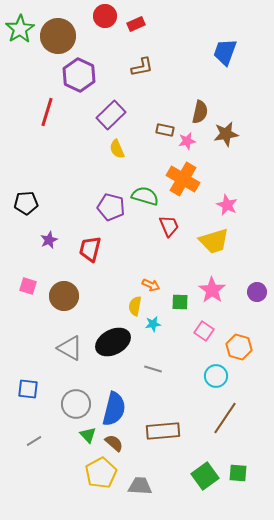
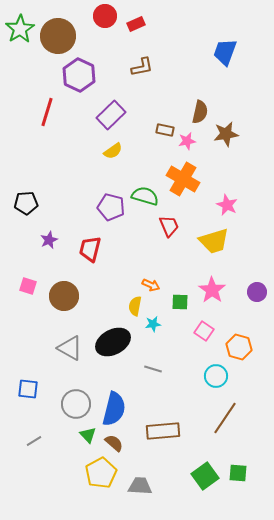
yellow semicircle at (117, 149): moved 4 px left, 2 px down; rotated 102 degrees counterclockwise
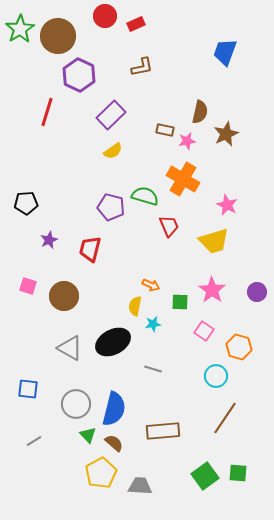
brown star at (226, 134): rotated 15 degrees counterclockwise
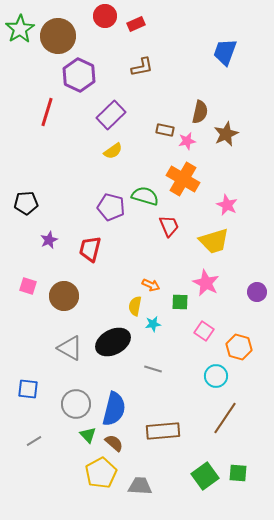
pink star at (212, 290): moved 6 px left, 7 px up; rotated 8 degrees counterclockwise
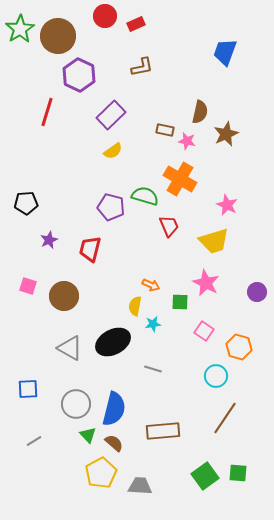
pink star at (187, 141): rotated 24 degrees clockwise
orange cross at (183, 179): moved 3 px left
blue square at (28, 389): rotated 10 degrees counterclockwise
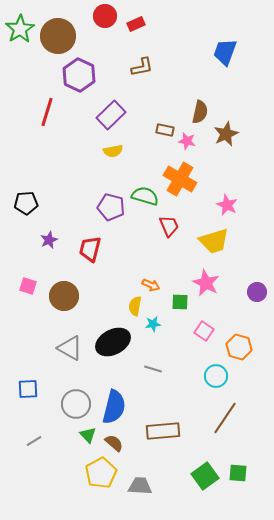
yellow semicircle at (113, 151): rotated 24 degrees clockwise
blue semicircle at (114, 409): moved 2 px up
